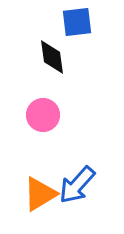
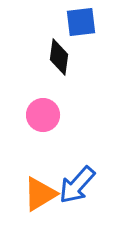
blue square: moved 4 px right
black diamond: moved 7 px right; rotated 15 degrees clockwise
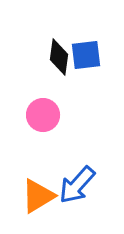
blue square: moved 5 px right, 33 px down
orange triangle: moved 2 px left, 2 px down
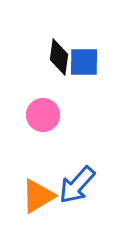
blue square: moved 2 px left, 7 px down; rotated 8 degrees clockwise
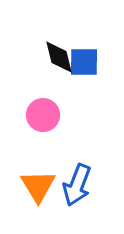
black diamond: rotated 21 degrees counterclockwise
blue arrow: rotated 21 degrees counterclockwise
orange triangle: moved 10 px up; rotated 30 degrees counterclockwise
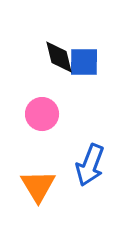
pink circle: moved 1 px left, 1 px up
blue arrow: moved 13 px right, 20 px up
